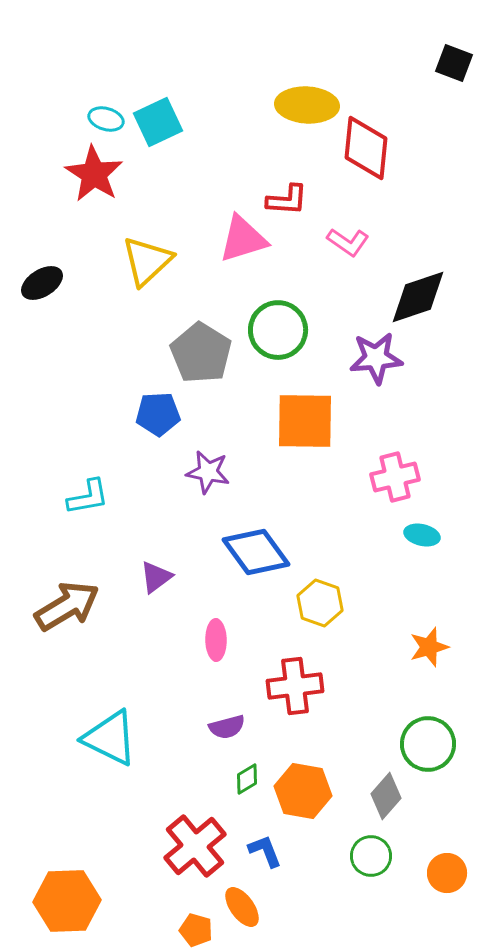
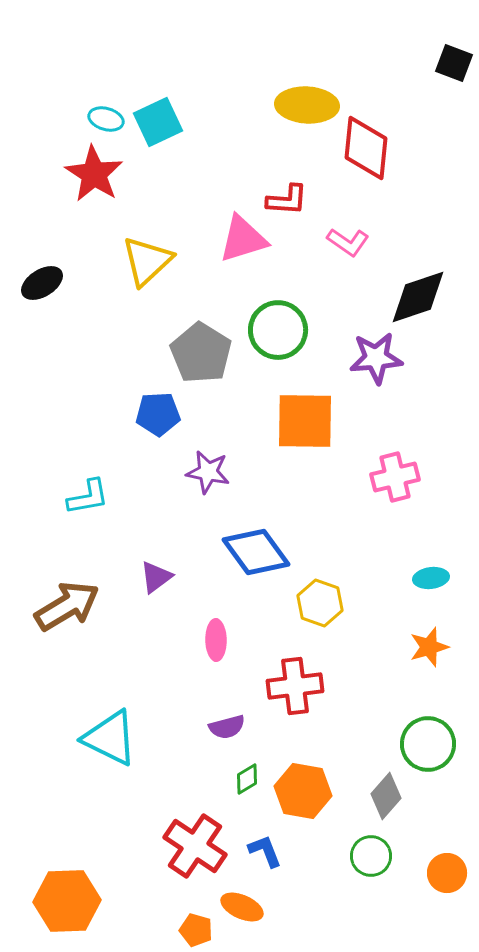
cyan ellipse at (422, 535): moved 9 px right, 43 px down; rotated 20 degrees counterclockwise
red cross at (195, 846): rotated 16 degrees counterclockwise
orange ellipse at (242, 907): rotated 30 degrees counterclockwise
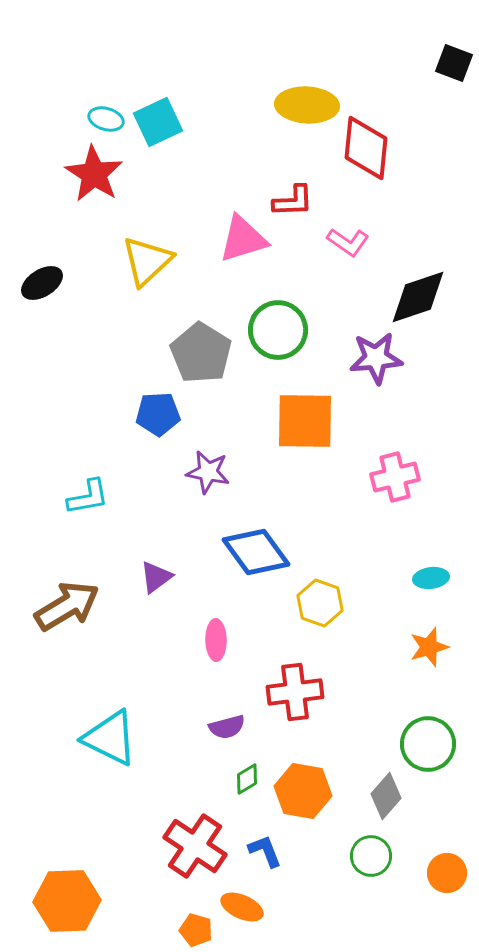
red L-shape at (287, 200): moved 6 px right, 1 px down; rotated 6 degrees counterclockwise
red cross at (295, 686): moved 6 px down
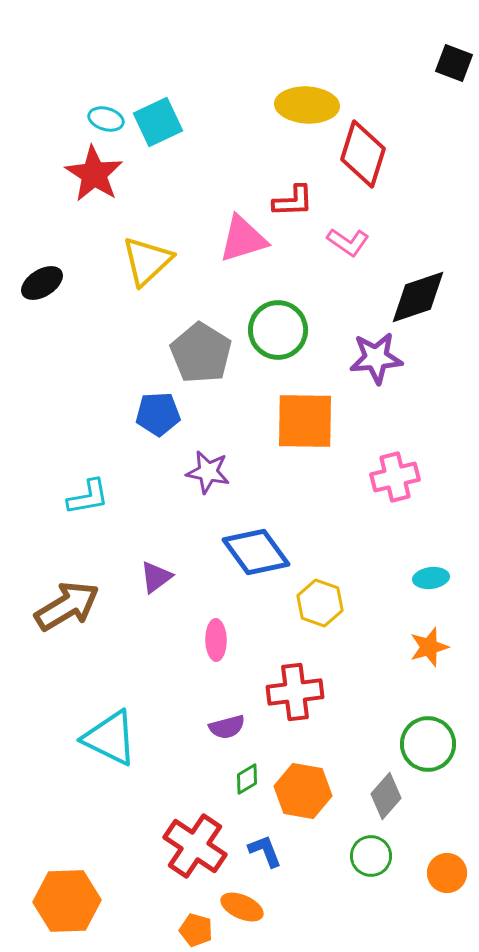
red diamond at (366, 148): moved 3 px left, 6 px down; rotated 12 degrees clockwise
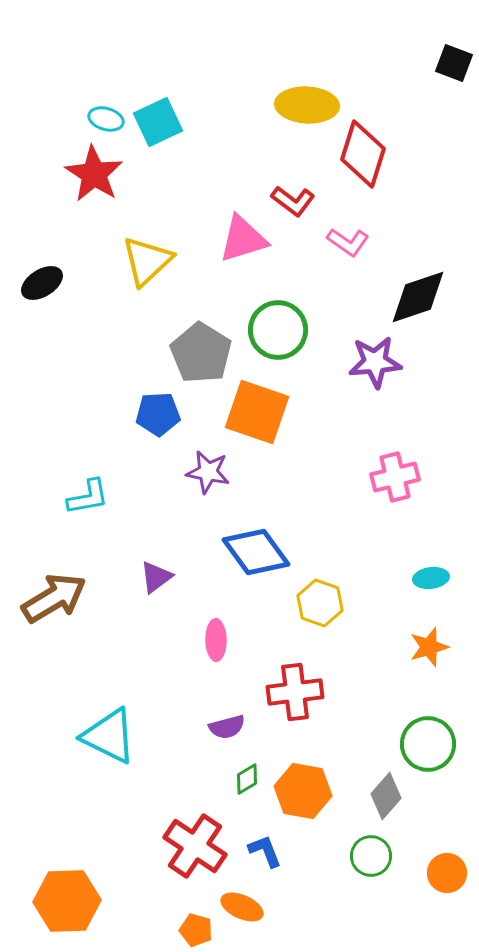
red L-shape at (293, 201): rotated 39 degrees clockwise
purple star at (376, 358): moved 1 px left, 4 px down
orange square at (305, 421): moved 48 px left, 9 px up; rotated 18 degrees clockwise
brown arrow at (67, 606): moved 13 px left, 8 px up
cyan triangle at (110, 738): moved 1 px left, 2 px up
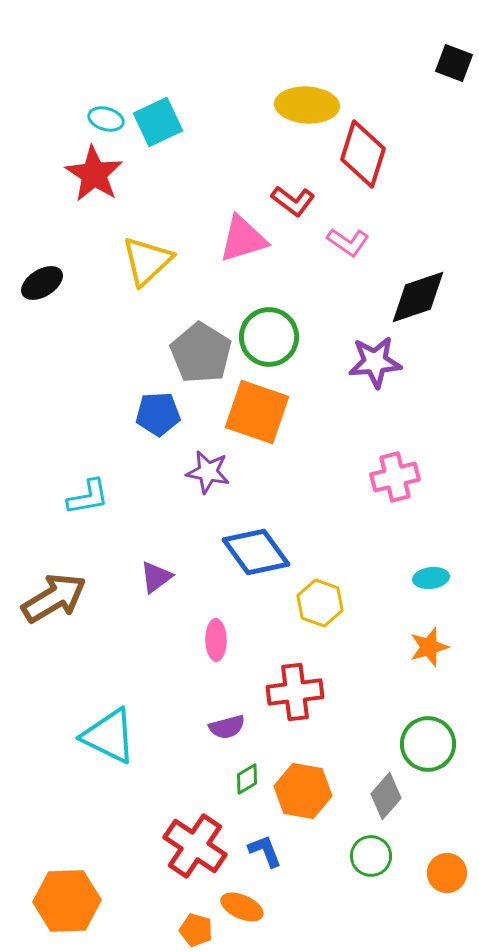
green circle at (278, 330): moved 9 px left, 7 px down
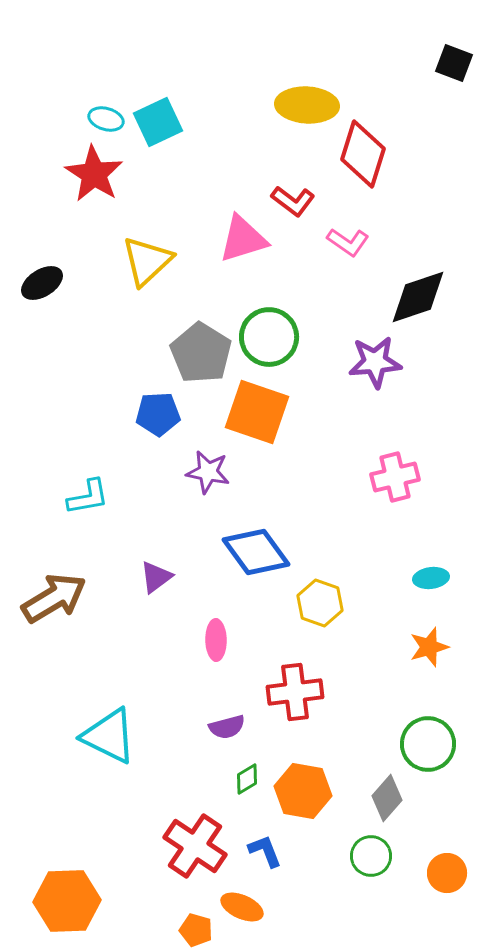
gray diamond at (386, 796): moved 1 px right, 2 px down
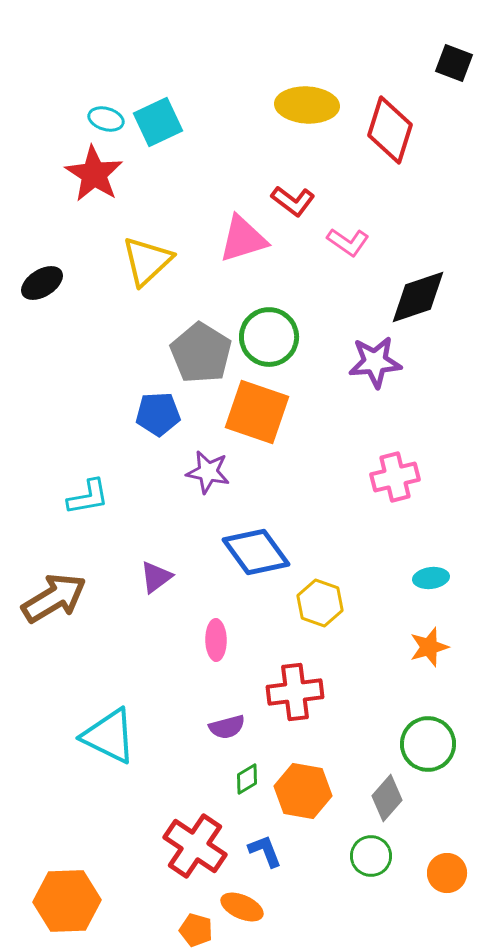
red diamond at (363, 154): moved 27 px right, 24 px up
